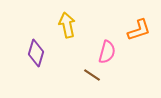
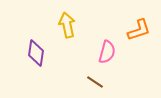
purple diamond: rotated 8 degrees counterclockwise
brown line: moved 3 px right, 7 px down
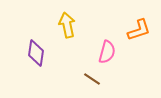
brown line: moved 3 px left, 3 px up
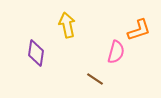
pink semicircle: moved 9 px right
brown line: moved 3 px right
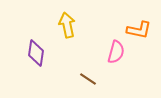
orange L-shape: rotated 30 degrees clockwise
brown line: moved 7 px left
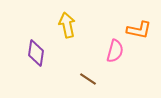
pink semicircle: moved 1 px left, 1 px up
